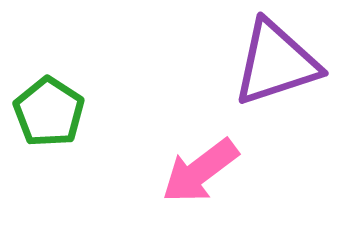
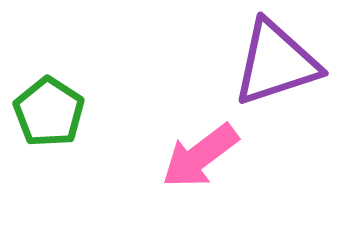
pink arrow: moved 15 px up
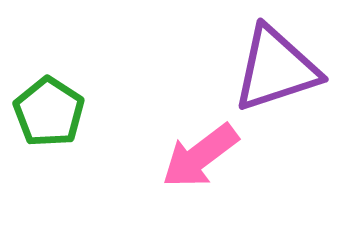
purple triangle: moved 6 px down
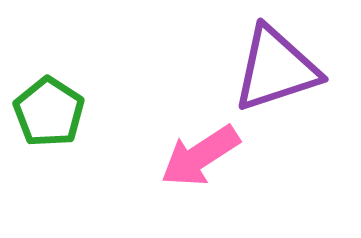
pink arrow: rotated 4 degrees clockwise
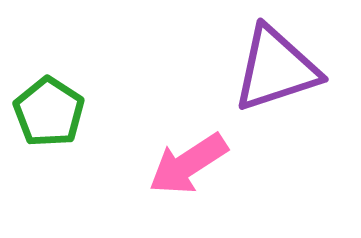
pink arrow: moved 12 px left, 8 px down
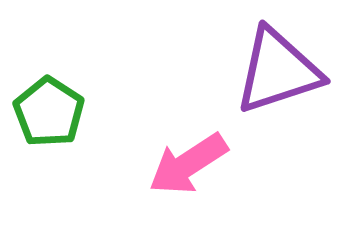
purple triangle: moved 2 px right, 2 px down
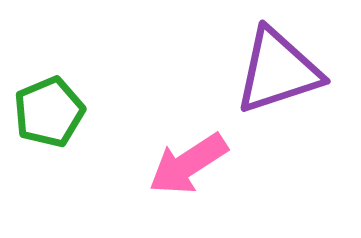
green pentagon: rotated 16 degrees clockwise
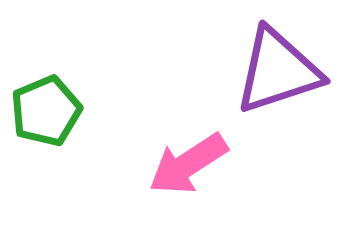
green pentagon: moved 3 px left, 1 px up
